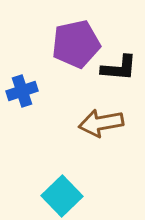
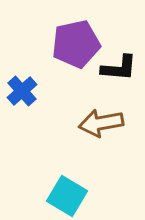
blue cross: rotated 24 degrees counterclockwise
cyan square: moved 5 px right; rotated 15 degrees counterclockwise
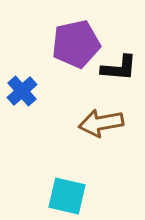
cyan square: rotated 18 degrees counterclockwise
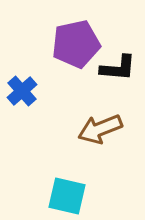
black L-shape: moved 1 px left
brown arrow: moved 1 px left, 6 px down; rotated 12 degrees counterclockwise
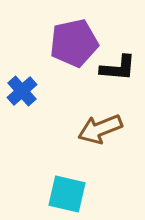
purple pentagon: moved 2 px left, 1 px up
cyan square: moved 2 px up
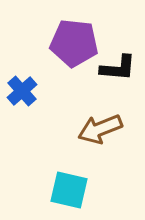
purple pentagon: rotated 18 degrees clockwise
cyan square: moved 2 px right, 4 px up
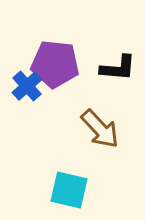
purple pentagon: moved 19 px left, 21 px down
blue cross: moved 5 px right, 5 px up
brown arrow: rotated 111 degrees counterclockwise
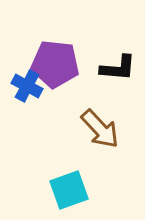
blue cross: rotated 20 degrees counterclockwise
cyan square: rotated 33 degrees counterclockwise
